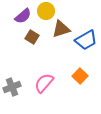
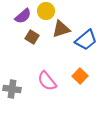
blue trapezoid: rotated 10 degrees counterclockwise
pink semicircle: moved 3 px right, 2 px up; rotated 80 degrees counterclockwise
gray cross: moved 2 px down; rotated 30 degrees clockwise
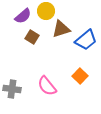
pink semicircle: moved 5 px down
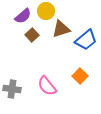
brown square: moved 2 px up; rotated 16 degrees clockwise
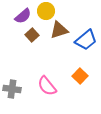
brown triangle: moved 2 px left, 1 px down
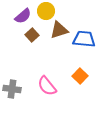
blue trapezoid: moved 2 px left, 1 px up; rotated 135 degrees counterclockwise
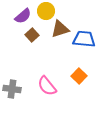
brown triangle: moved 1 px right, 1 px up
orange square: moved 1 px left
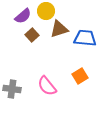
brown triangle: moved 1 px left
blue trapezoid: moved 1 px right, 1 px up
orange square: moved 1 px right; rotated 14 degrees clockwise
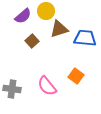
brown square: moved 6 px down
orange square: moved 4 px left; rotated 21 degrees counterclockwise
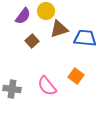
purple semicircle: rotated 12 degrees counterclockwise
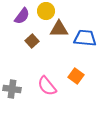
purple semicircle: moved 1 px left
brown triangle: rotated 18 degrees clockwise
